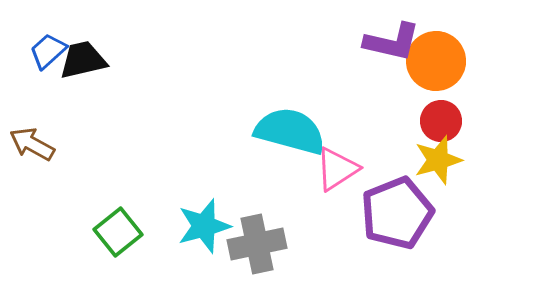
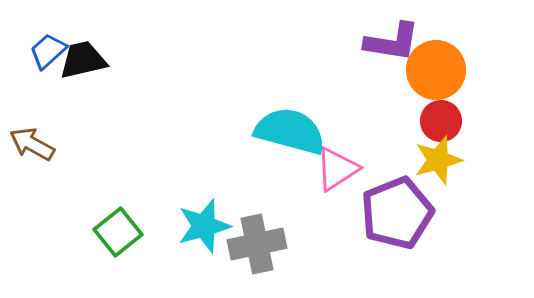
purple L-shape: rotated 4 degrees counterclockwise
orange circle: moved 9 px down
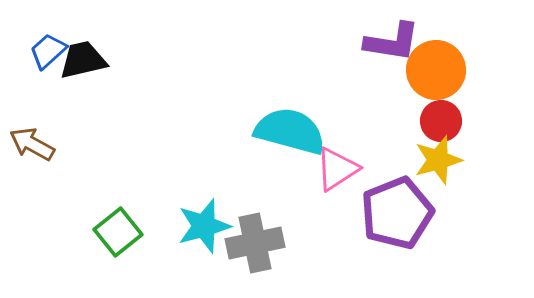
gray cross: moved 2 px left, 1 px up
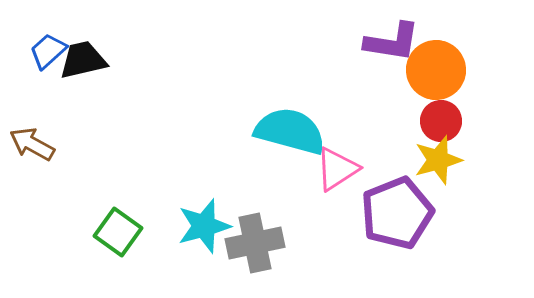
green square: rotated 15 degrees counterclockwise
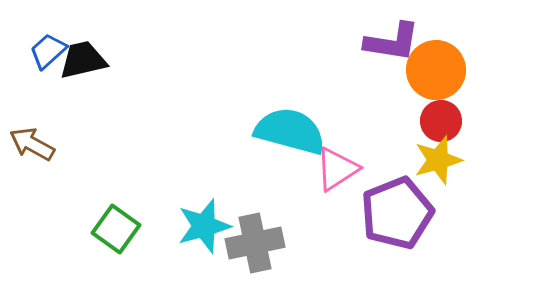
green square: moved 2 px left, 3 px up
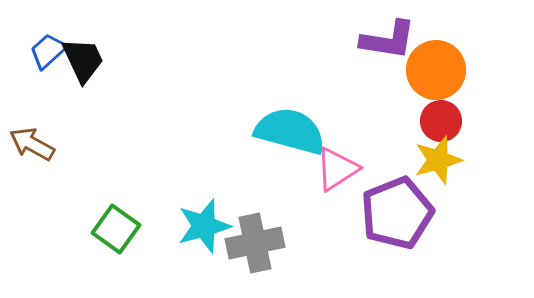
purple L-shape: moved 4 px left, 2 px up
black trapezoid: rotated 78 degrees clockwise
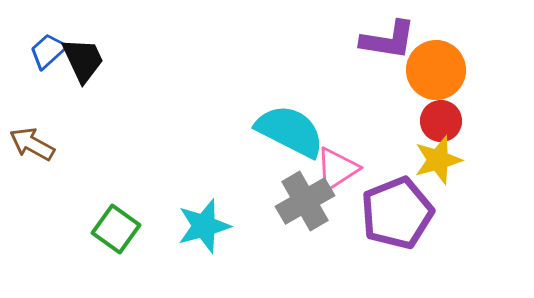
cyan semicircle: rotated 12 degrees clockwise
gray cross: moved 50 px right, 42 px up; rotated 18 degrees counterclockwise
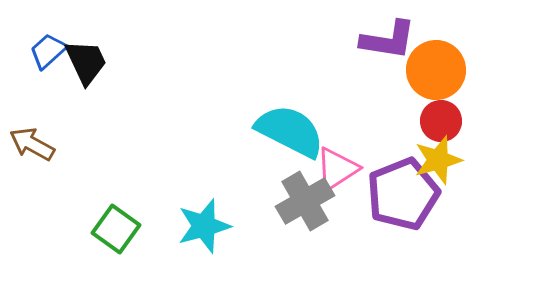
black trapezoid: moved 3 px right, 2 px down
purple pentagon: moved 6 px right, 19 px up
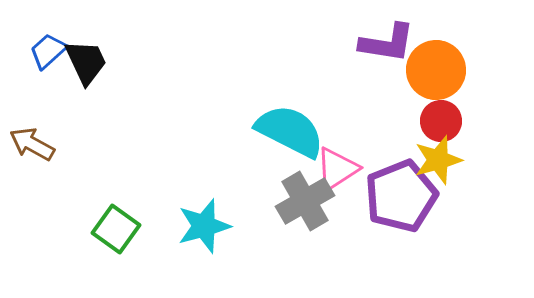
purple L-shape: moved 1 px left, 3 px down
purple pentagon: moved 2 px left, 2 px down
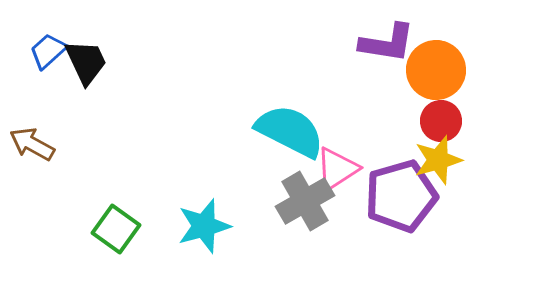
purple pentagon: rotated 6 degrees clockwise
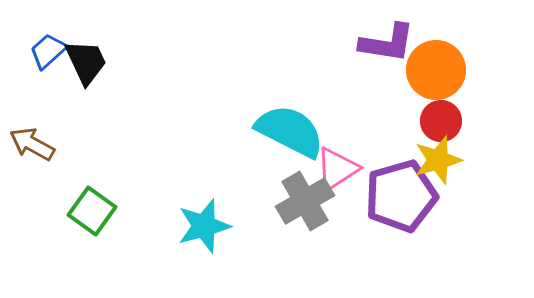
green square: moved 24 px left, 18 px up
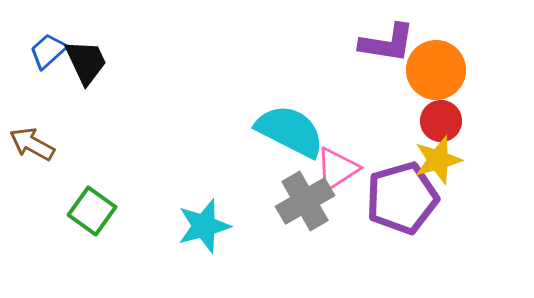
purple pentagon: moved 1 px right, 2 px down
